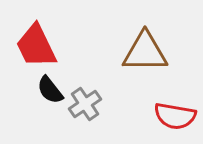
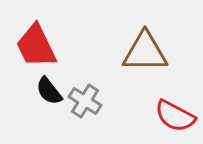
black semicircle: moved 1 px left, 1 px down
gray cross: moved 3 px up; rotated 24 degrees counterclockwise
red semicircle: rotated 18 degrees clockwise
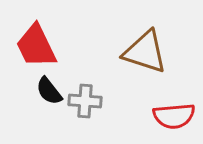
brown triangle: rotated 18 degrees clockwise
gray cross: rotated 28 degrees counterclockwise
red semicircle: moved 1 px left; rotated 33 degrees counterclockwise
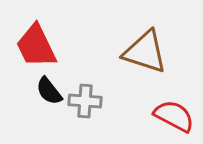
red semicircle: rotated 147 degrees counterclockwise
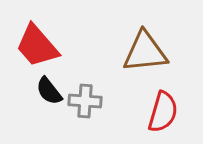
red trapezoid: moved 1 px right; rotated 15 degrees counterclockwise
brown triangle: rotated 24 degrees counterclockwise
red semicircle: moved 11 px left, 4 px up; rotated 78 degrees clockwise
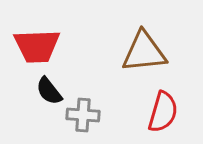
red trapezoid: rotated 51 degrees counterclockwise
brown triangle: moved 1 px left
gray cross: moved 2 px left, 14 px down
